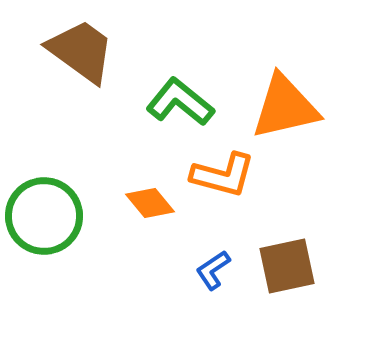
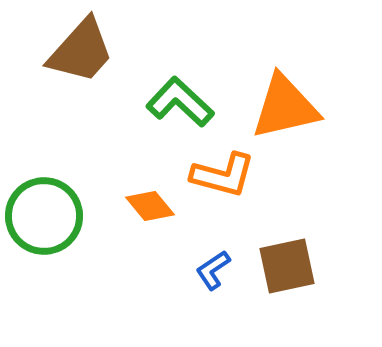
brown trapezoid: rotated 96 degrees clockwise
green L-shape: rotated 4 degrees clockwise
orange diamond: moved 3 px down
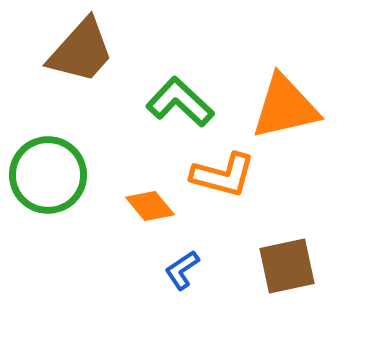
green circle: moved 4 px right, 41 px up
blue L-shape: moved 31 px left
